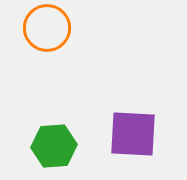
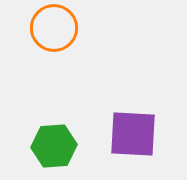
orange circle: moved 7 px right
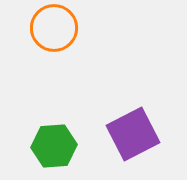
purple square: rotated 30 degrees counterclockwise
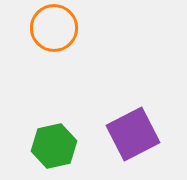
green hexagon: rotated 9 degrees counterclockwise
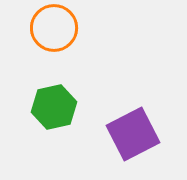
green hexagon: moved 39 px up
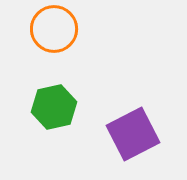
orange circle: moved 1 px down
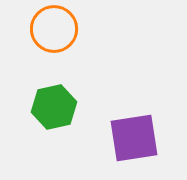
purple square: moved 1 px right, 4 px down; rotated 18 degrees clockwise
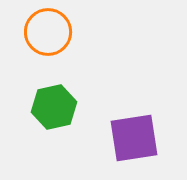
orange circle: moved 6 px left, 3 px down
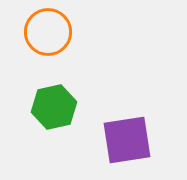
purple square: moved 7 px left, 2 px down
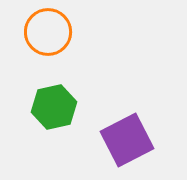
purple square: rotated 18 degrees counterclockwise
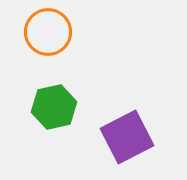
purple square: moved 3 px up
